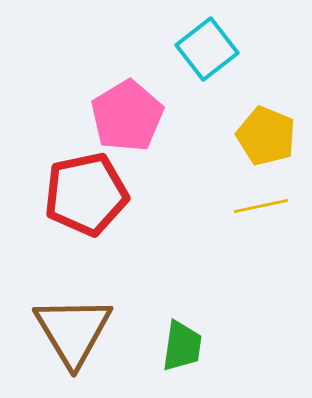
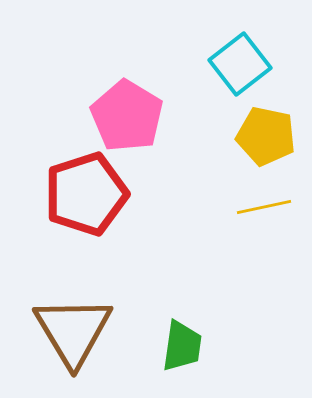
cyan square: moved 33 px right, 15 px down
pink pentagon: rotated 10 degrees counterclockwise
yellow pentagon: rotated 10 degrees counterclockwise
red pentagon: rotated 6 degrees counterclockwise
yellow line: moved 3 px right, 1 px down
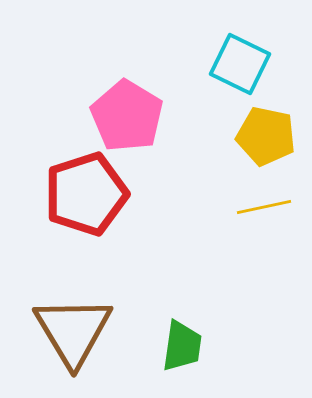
cyan square: rotated 26 degrees counterclockwise
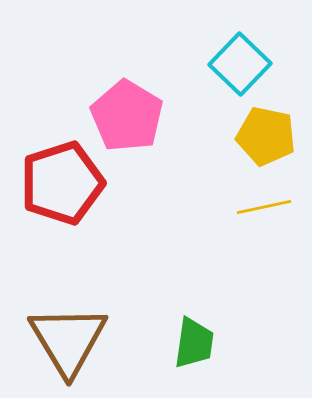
cyan square: rotated 18 degrees clockwise
red pentagon: moved 24 px left, 11 px up
brown triangle: moved 5 px left, 9 px down
green trapezoid: moved 12 px right, 3 px up
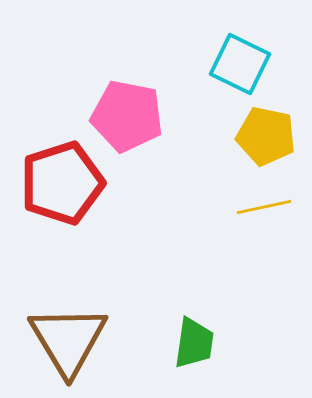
cyan square: rotated 18 degrees counterclockwise
pink pentagon: rotated 20 degrees counterclockwise
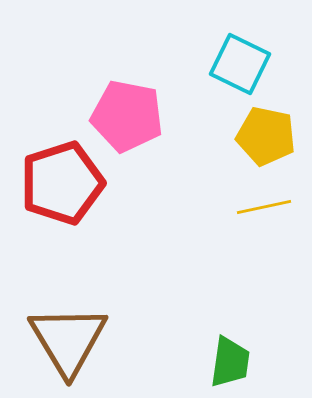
green trapezoid: moved 36 px right, 19 px down
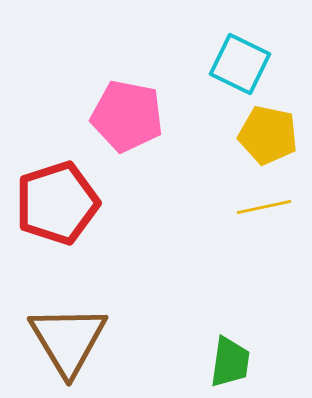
yellow pentagon: moved 2 px right, 1 px up
red pentagon: moved 5 px left, 20 px down
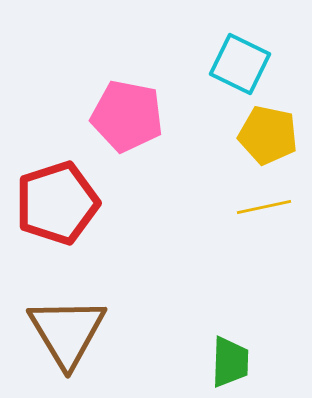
brown triangle: moved 1 px left, 8 px up
green trapezoid: rotated 6 degrees counterclockwise
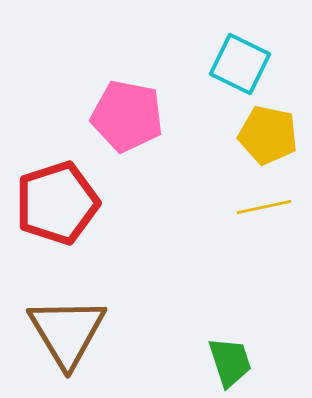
green trapezoid: rotated 20 degrees counterclockwise
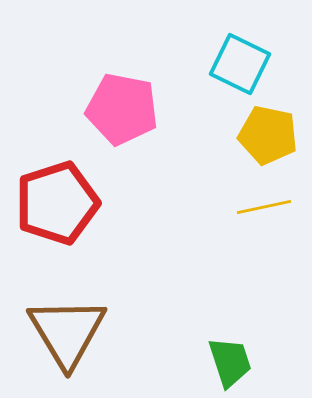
pink pentagon: moved 5 px left, 7 px up
